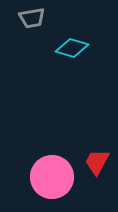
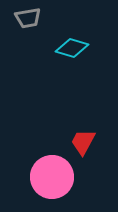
gray trapezoid: moved 4 px left
red trapezoid: moved 14 px left, 20 px up
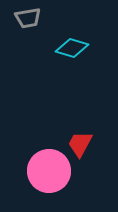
red trapezoid: moved 3 px left, 2 px down
pink circle: moved 3 px left, 6 px up
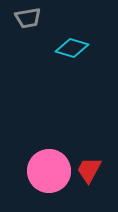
red trapezoid: moved 9 px right, 26 px down
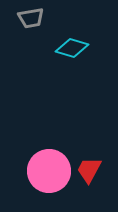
gray trapezoid: moved 3 px right
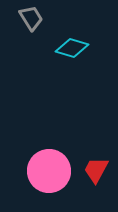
gray trapezoid: rotated 112 degrees counterclockwise
red trapezoid: moved 7 px right
